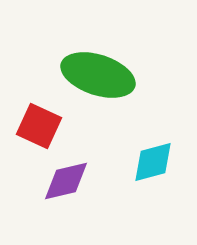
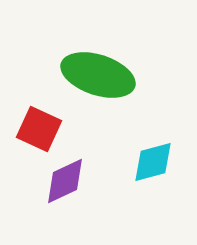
red square: moved 3 px down
purple diamond: moved 1 px left; rotated 12 degrees counterclockwise
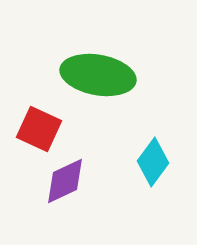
green ellipse: rotated 8 degrees counterclockwise
cyan diamond: rotated 39 degrees counterclockwise
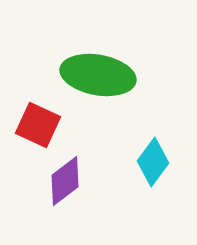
red square: moved 1 px left, 4 px up
purple diamond: rotated 12 degrees counterclockwise
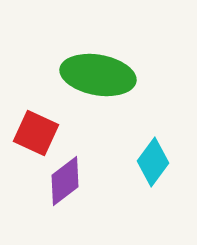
red square: moved 2 px left, 8 px down
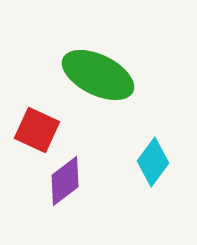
green ellipse: rotated 16 degrees clockwise
red square: moved 1 px right, 3 px up
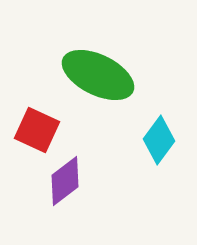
cyan diamond: moved 6 px right, 22 px up
